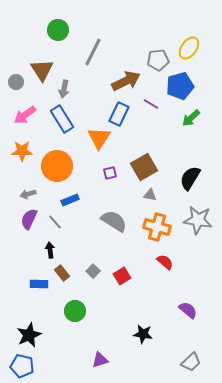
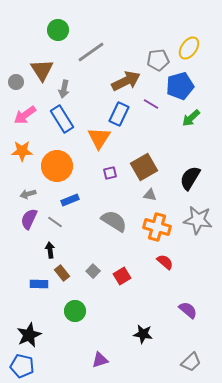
gray line at (93, 52): moved 2 px left; rotated 28 degrees clockwise
gray line at (55, 222): rotated 14 degrees counterclockwise
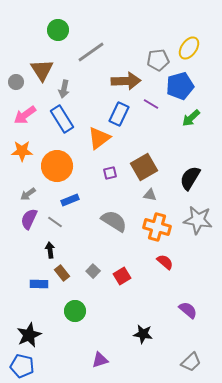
brown arrow at (126, 81): rotated 24 degrees clockwise
orange triangle at (99, 138): rotated 20 degrees clockwise
gray arrow at (28, 194): rotated 21 degrees counterclockwise
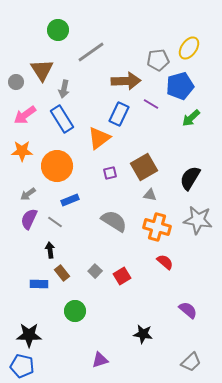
gray square at (93, 271): moved 2 px right
black star at (29, 335): rotated 25 degrees clockwise
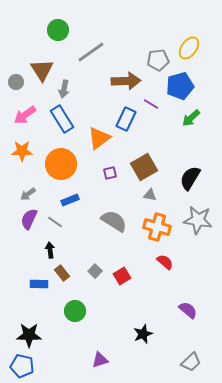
blue rectangle at (119, 114): moved 7 px right, 5 px down
orange circle at (57, 166): moved 4 px right, 2 px up
black star at (143, 334): rotated 30 degrees counterclockwise
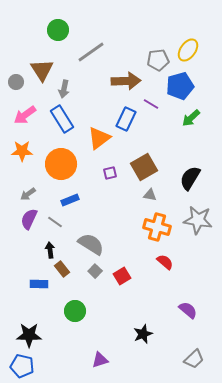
yellow ellipse at (189, 48): moved 1 px left, 2 px down
gray semicircle at (114, 221): moved 23 px left, 23 px down
brown rectangle at (62, 273): moved 4 px up
gray trapezoid at (191, 362): moved 3 px right, 3 px up
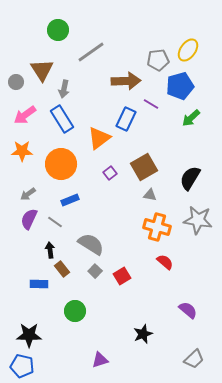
purple square at (110, 173): rotated 24 degrees counterclockwise
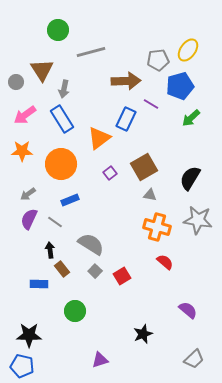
gray line at (91, 52): rotated 20 degrees clockwise
